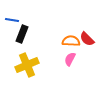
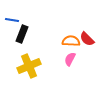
yellow cross: moved 2 px right, 1 px down
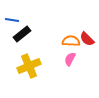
black rectangle: rotated 30 degrees clockwise
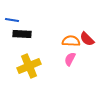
black rectangle: rotated 42 degrees clockwise
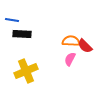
red semicircle: moved 2 px left, 7 px down
yellow cross: moved 3 px left, 5 px down
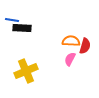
black rectangle: moved 6 px up
red semicircle: rotated 119 degrees counterclockwise
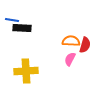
red semicircle: moved 1 px up
yellow cross: rotated 20 degrees clockwise
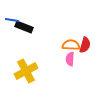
black rectangle: moved 2 px right, 1 px up; rotated 18 degrees clockwise
orange semicircle: moved 4 px down
pink semicircle: rotated 24 degrees counterclockwise
yellow cross: rotated 25 degrees counterclockwise
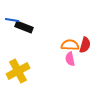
orange semicircle: moved 1 px left
pink semicircle: rotated 16 degrees counterclockwise
yellow cross: moved 8 px left
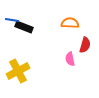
orange semicircle: moved 22 px up
